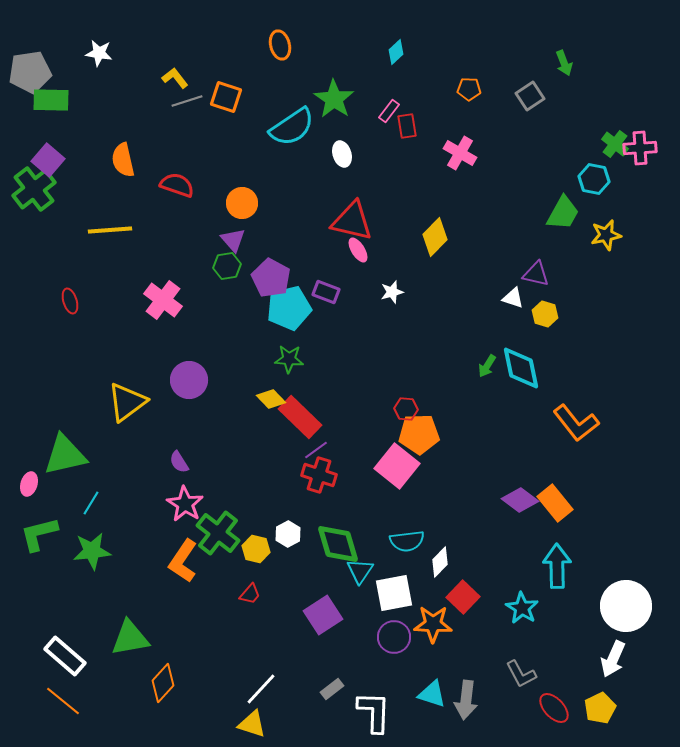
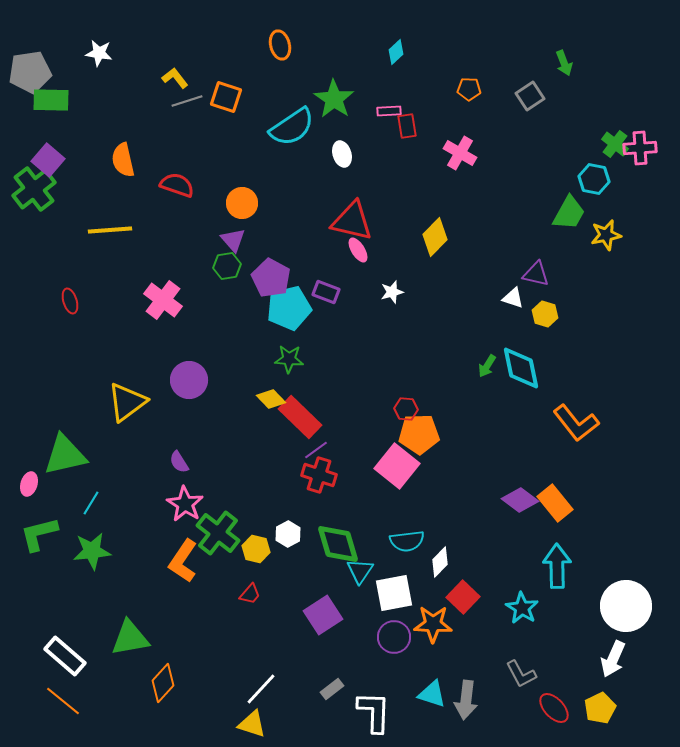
pink rectangle at (389, 111): rotated 50 degrees clockwise
green trapezoid at (563, 213): moved 6 px right
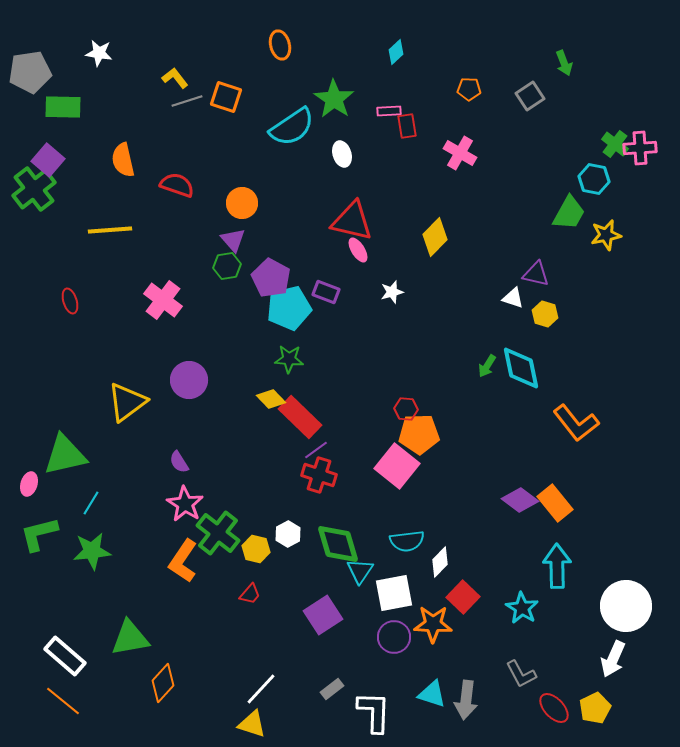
green rectangle at (51, 100): moved 12 px right, 7 px down
yellow pentagon at (600, 708): moved 5 px left
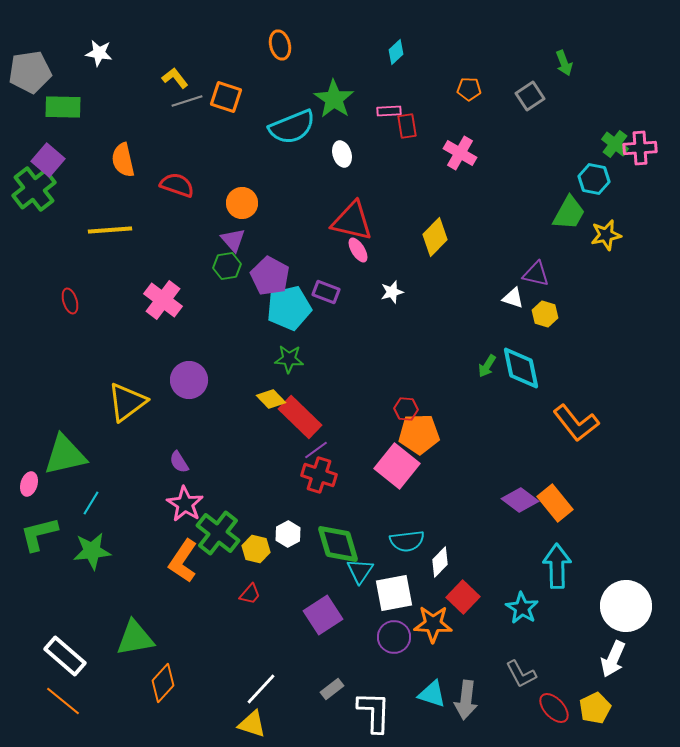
cyan semicircle at (292, 127): rotated 12 degrees clockwise
purple pentagon at (271, 278): moved 1 px left, 2 px up
green triangle at (130, 638): moved 5 px right
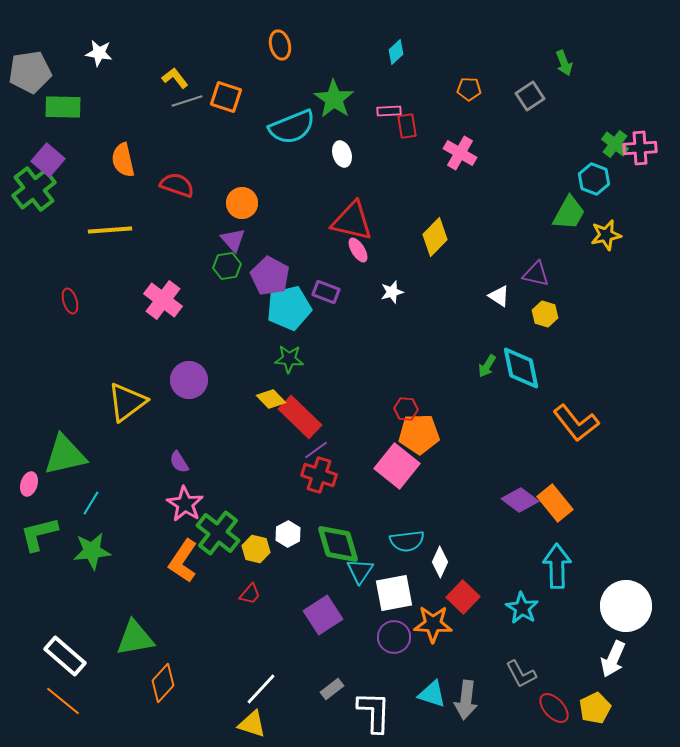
cyan hexagon at (594, 179): rotated 8 degrees clockwise
white triangle at (513, 298): moved 14 px left, 2 px up; rotated 15 degrees clockwise
white diamond at (440, 562): rotated 20 degrees counterclockwise
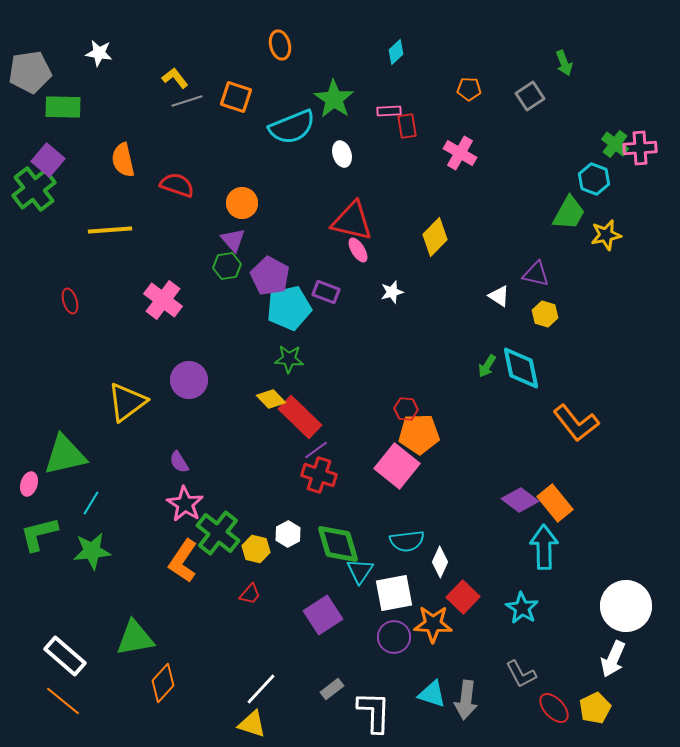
orange square at (226, 97): moved 10 px right
cyan arrow at (557, 566): moved 13 px left, 19 px up
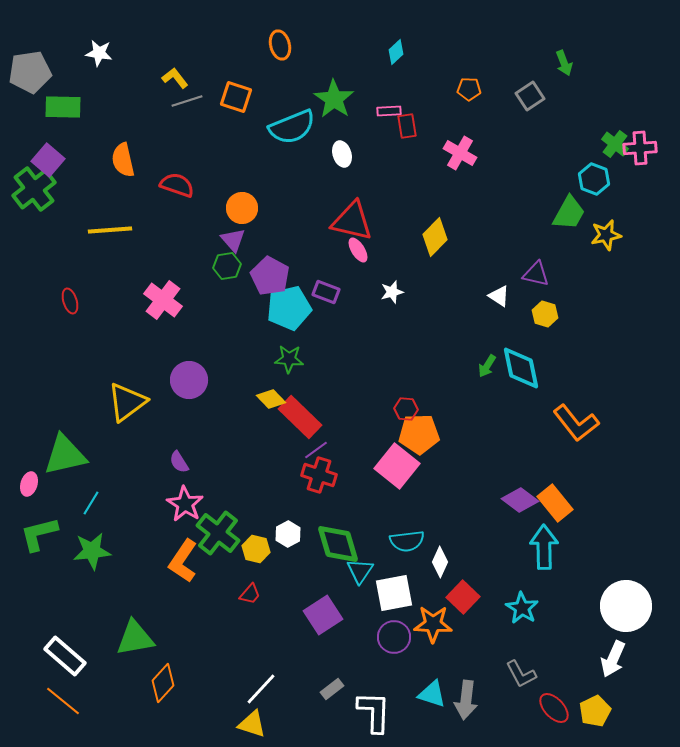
orange circle at (242, 203): moved 5 px down
yellow pentagon at (595, 708): moved 3 px down
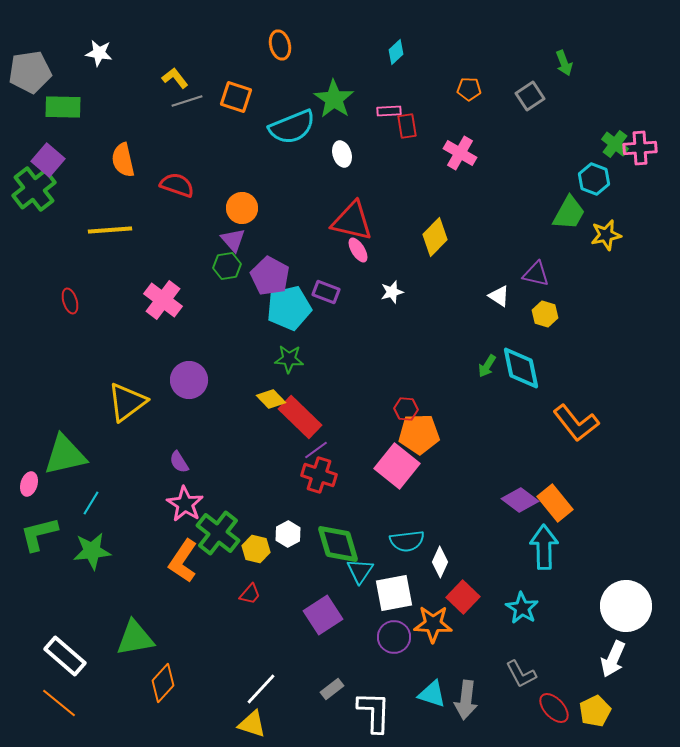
orange line at (63, 701): moved 4 px left, 2 px down
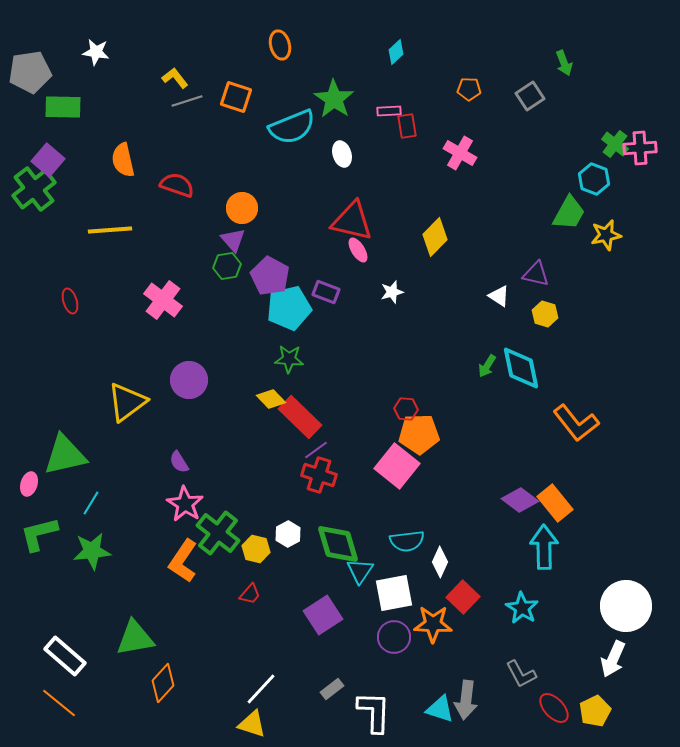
white star at (99, 53): moved 3 px left, 1 px up
cyan triangle at (432, 694): moved 8 px right, 15 px down
